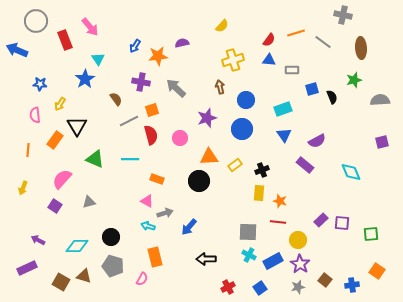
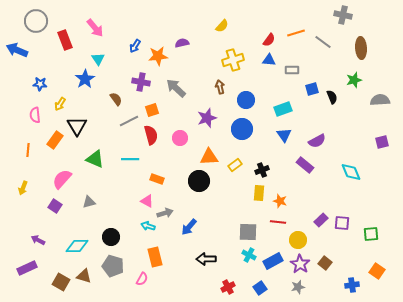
pink arrow at (90, 27): moved 5 px right, 1 px down
brown square at (325, 280): moved 17 px up
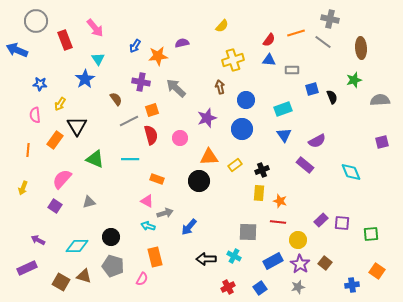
gray cross at (343, 15): moved 13 px left, 4 px down
cyan cross at (249, 255): moved 15 px left, 1 px down
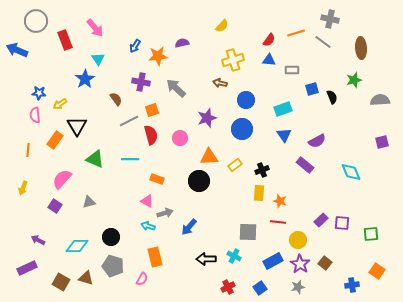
blue star at (40, 84): moved 1 px left, 9 px down
brown arrow at (220, 87): moved 4 px up; rotated 64 degrees counterclockwise
yellow arrow at (60, 104): rotated 24 degrees clockwise
brown triangle at (84, 276): moved 2 px right, 2 px down
